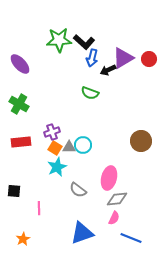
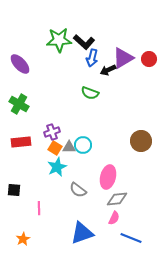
pink ellipse: moved 1 px left, 1 px up
black square: moved 1 px up
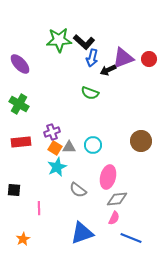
purple triangle: rotated 10 degrees clockwise
cyan circle: moved 10 px right
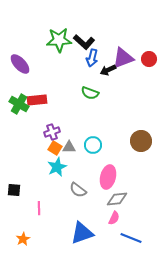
red rectangle: moved 16 px right, 42 px up
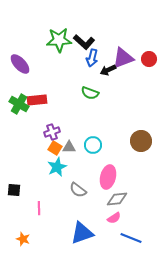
pink semicircle: rotated 32 degrees clockwise
orange star: rotated 24 degrees counterclockwise
